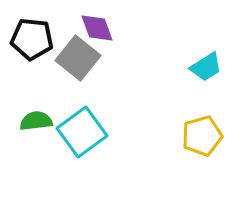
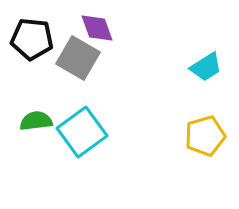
gray square: rotated 9 degrees counterclockwise
yellow pentagon: moved 3 px right
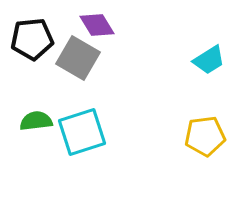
purple diamond: moved 3 px up; rotated 12 degrees counterclockwise
black pentagon: rotated 12 degrees counterclockwise
cyan trapezoid: moved 3 px right, 7 px up
cyan square: rotated 18 degrees clockwise
yellow pentagon: rotated 9 degrees clockwise
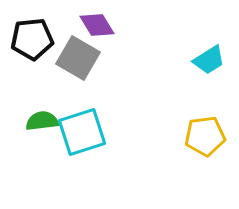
green semicircle: moved 6 px right
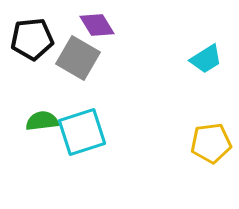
cyan trapezoid: moved 3 px left, 1 px up
yellow pentagon: moved 6 px right, 7 px down
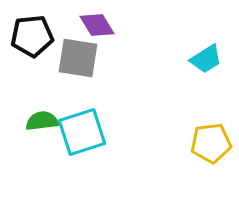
black pentagon: moved 3 px up
gray square: rotated 21 degrees counterclockwise
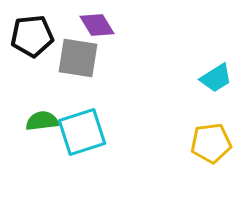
cyan trapezoid: moved 10 px right, 19 px down
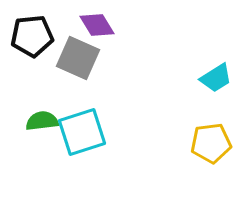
gray square: rotated 15 degrees clockwise
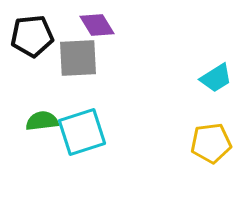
gray square: rotated 27 degrees counterclockwise
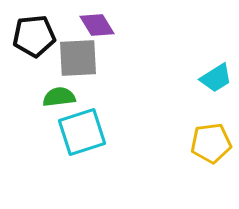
black pentagon: moved 2 px right
green semicircle: moved 17 px right, 24 px up
